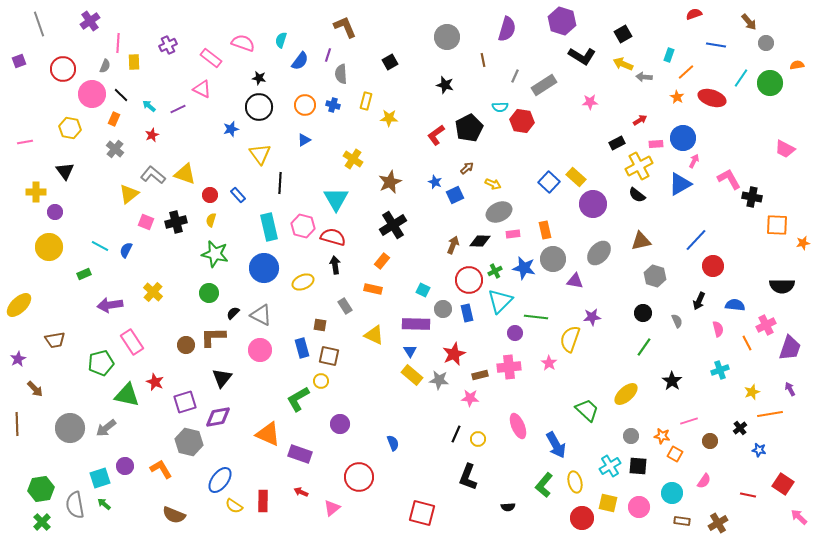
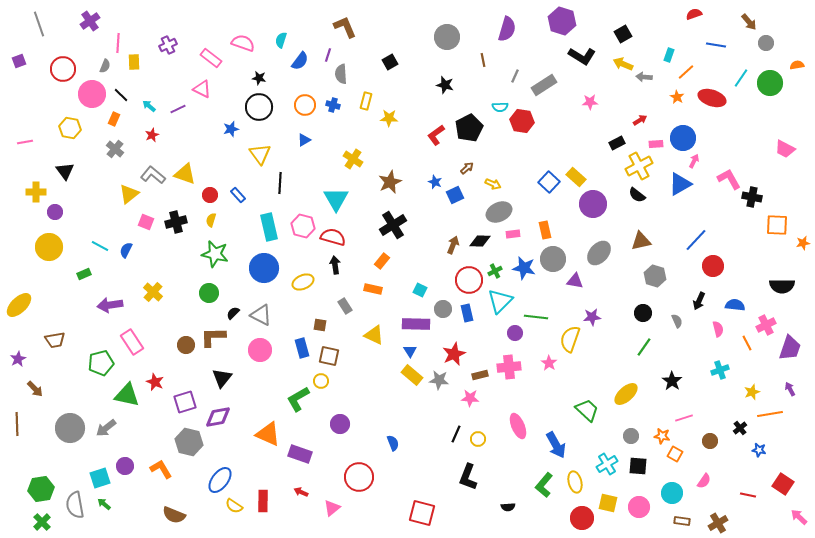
cyan square at (423, 290): moved 3 px left
pink line at (689, 421): moved 5 px left, 3 px up
cyan cross at (610, 466): moved 3 px left, 2 px up
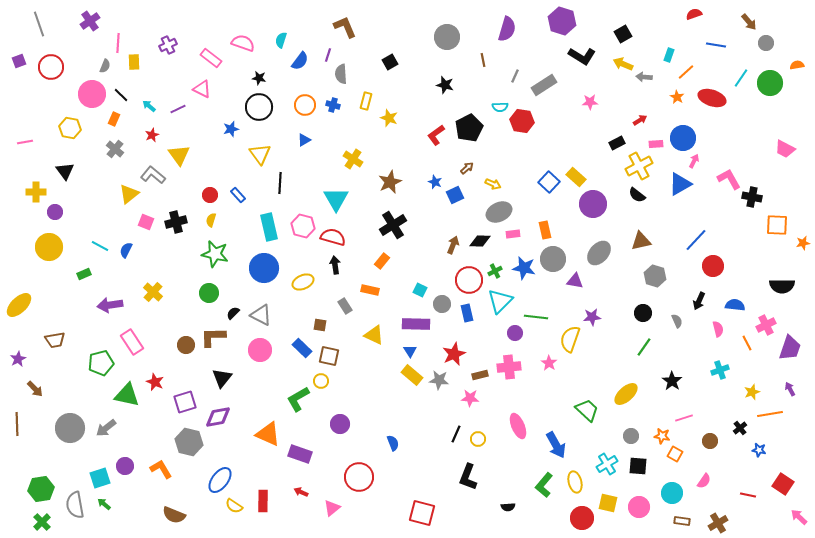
red circle at (63, 69): moved 12 px left, 2 px up
yellow star at (389, 118): rotated 18 degrees clockwise
yellow triangle at (185, 174): moved 6 px left, 19 px up; rotated 35 degrees clockwise
orange rectangle at (373, 289): moved 3 px left, 1 px down
gray circle at (443, 309): moved 1 px left, 5 px up
blue rectangle at (302, 348): rotated 30 degrees counterclockwise
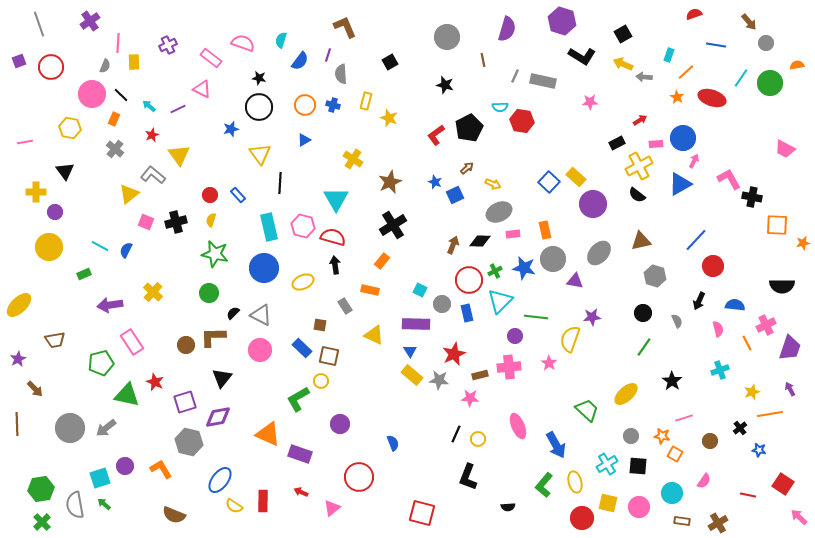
gray rectangle at (544, 85): moved 1 px left, 4 px up; rotated 45 degrees clockwise
purple circle at (515, 333): moved 3 px down
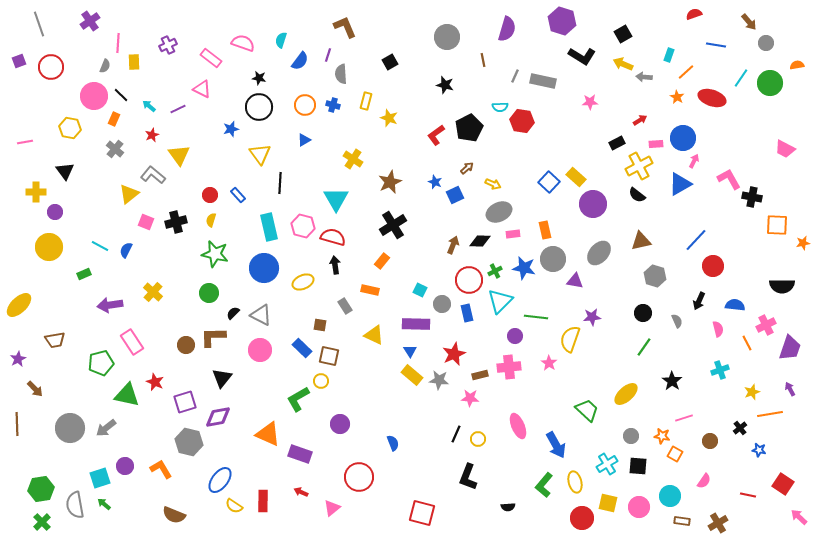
pink circle at (92, 94): moved 2 px right, 2 px down
cyan circle at (672, 493): moved 2 px left, 3 px down
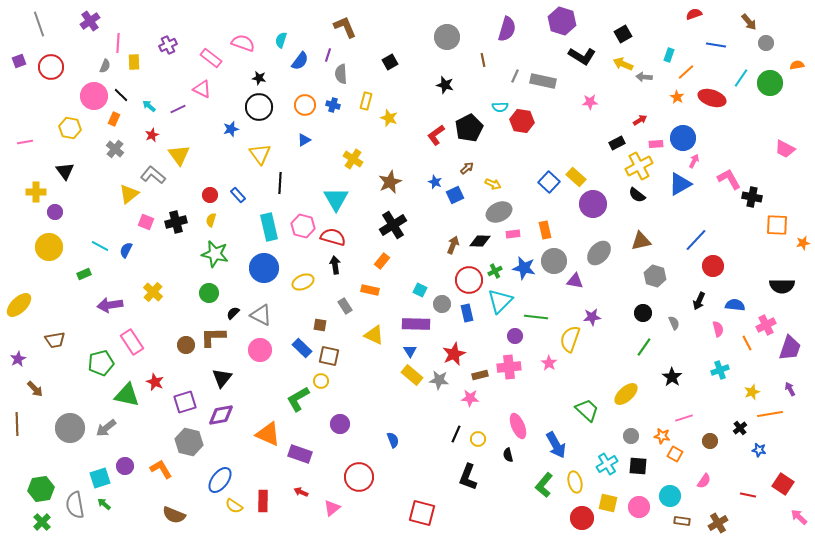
gray circle at (553, 259): moved 1 px right, 2 px down
gray semicircle at (677, 321): moved 3 px left, 2 px down
black star at (672, 381): moved 4 px up
purple diamond at (218, 417): moved 3 px right, 2 px up
blue semicircle at (393, 443): moved 3 px up
black semicircle at (508, 507): moved 52 px up; rotated 80 degrees clockwise
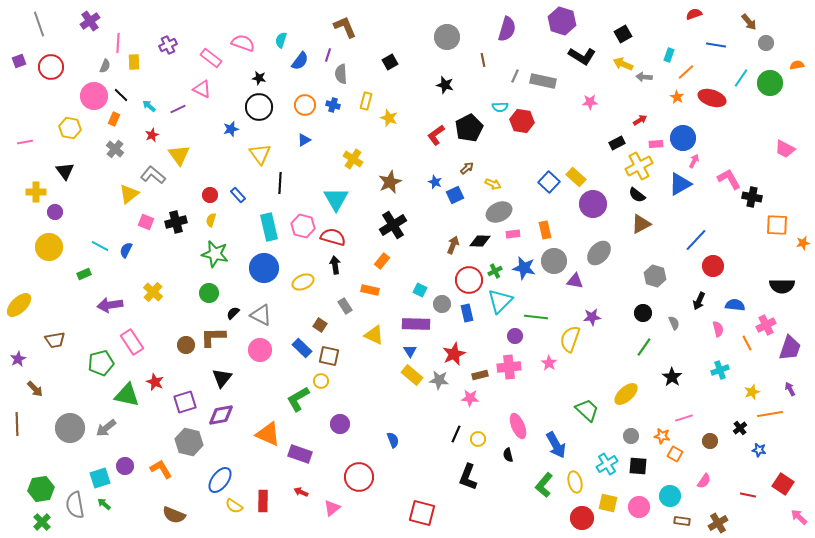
brown triangle at (641, 241): moved 17 px up; rotated 15 degrees counterclockwise
brown square at (320, 325): rotated 24 degrees clockwise
